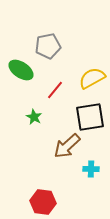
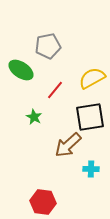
brown arrow: moved 1 px right, 1 px up
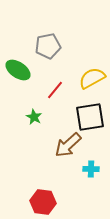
green ellipse: moved 3 px left
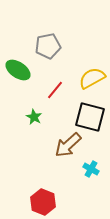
black square: rotated 24 degrees clockwise
cyan cross: rotated 28 degrees clockwise
red hexagon: rotated 15 degrees clockwise
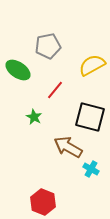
yellow semicircle: moved 13 px up
brown arrow: moved 2 px down; rotated 72 degrees clockwise
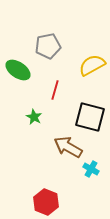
red line: rotated 24 degrees counterclockwise
red hexagon: moved 3 px right
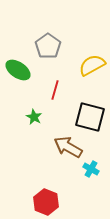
gray pentagon: rotated 25 degrees counterclockwise
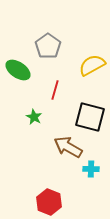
cyan cross: rotated 28 degrees counterclockwise
red hexagon: moved 3 px right
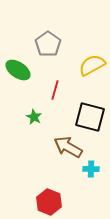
gray pentagon: moved 2 px up
